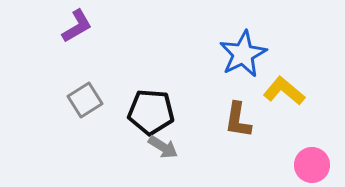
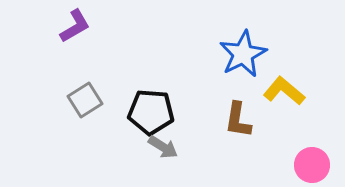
purple L-shape: moved 2 px left
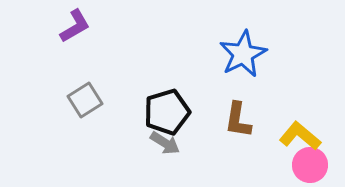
yellow L-shape: moved 16 px right, 45 px down
black pentagon: moved 16 px right; rotated 21 degrees counterclockwise
gray arrow: moved 2 px right, 4 px up
pink circle: moved 2 px left
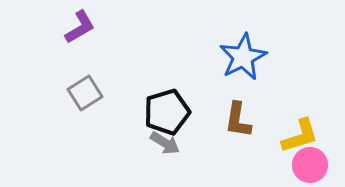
purple L-shape: moved 5 px right, 1 px down
blue star: moved 3 px down
gray square: moved 7 px up
yellow L-shape: rotated 123 degrees clockwise
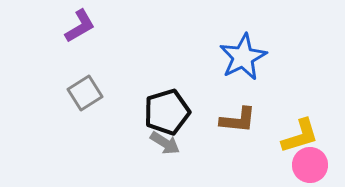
purple L-shape: moved 1 px up
brown L-shape: rotated 93 degrees counterclockwise
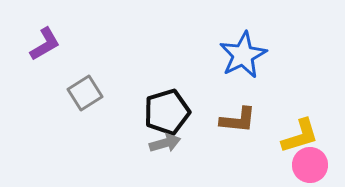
purple L-shape: moved 35 px left, 18 px down
blue star: moved 2 px up
gray arrow: rotated 48 degrees counterclockwise
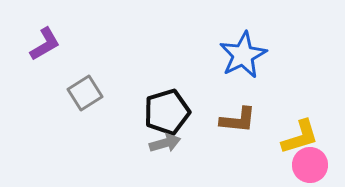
yellow L-shape: moved 1 px down
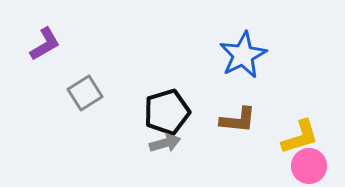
pink circle: moved 1 px left, 1 px down
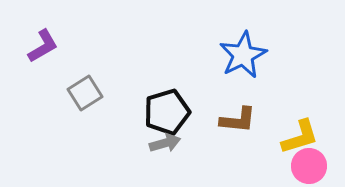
purple L-shape: moved 2 px left, 2 px down
